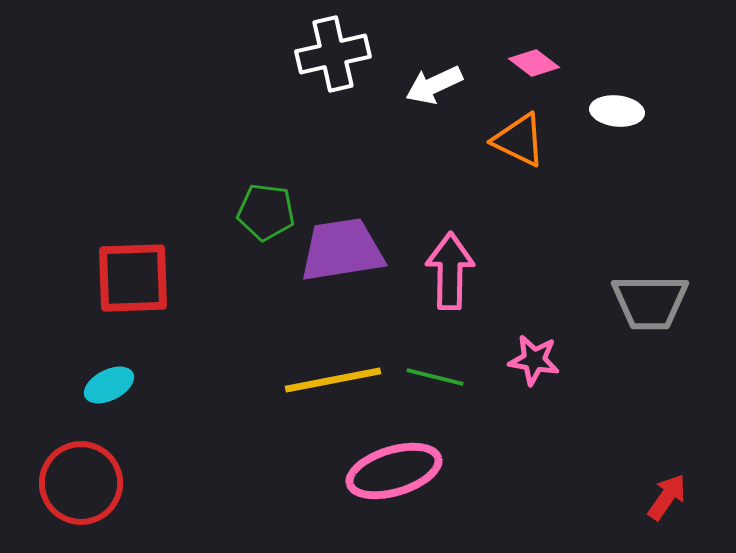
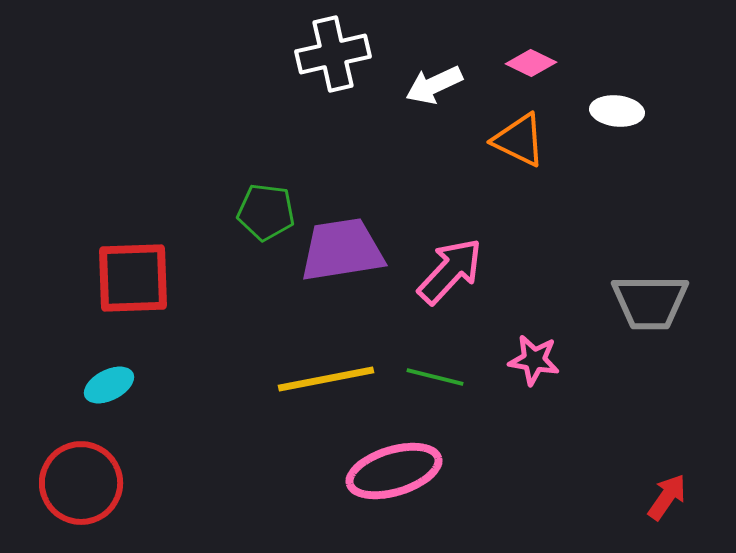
pink diamond: moved 3 px left; rotated 12 degrees counterclockwise
pink arrow: rotated 42 degrees clockwise
yellow line: moved 7 px left, 1 px up
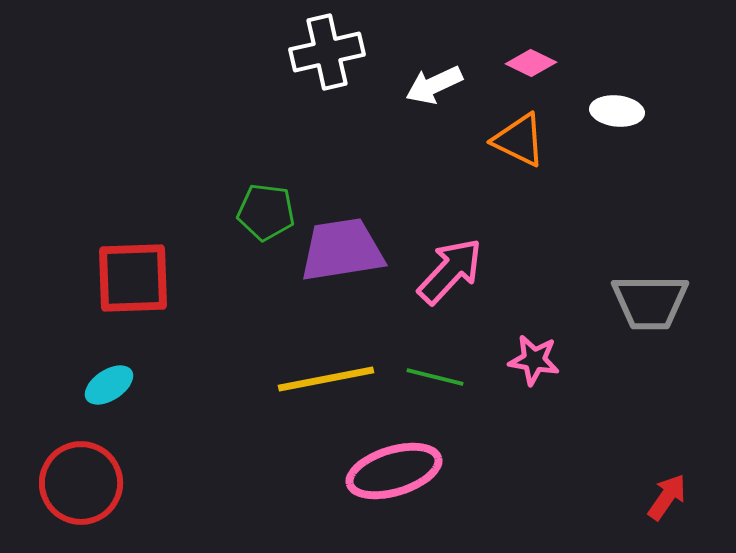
white cross: moved 6 px left, 2 px up
cyan ellipse: rotated 6 degrees counterclockwise
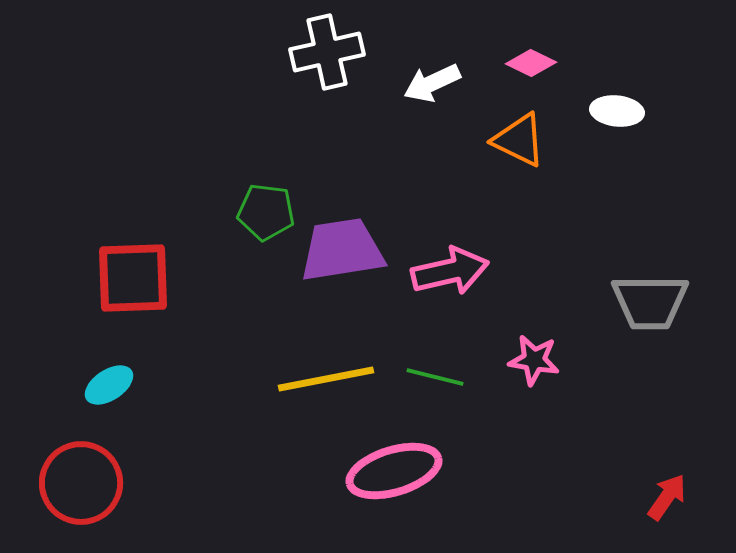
white arrow: moved 2 px left, 2 px up
pink arrow: rotated 34 degrees clockwise
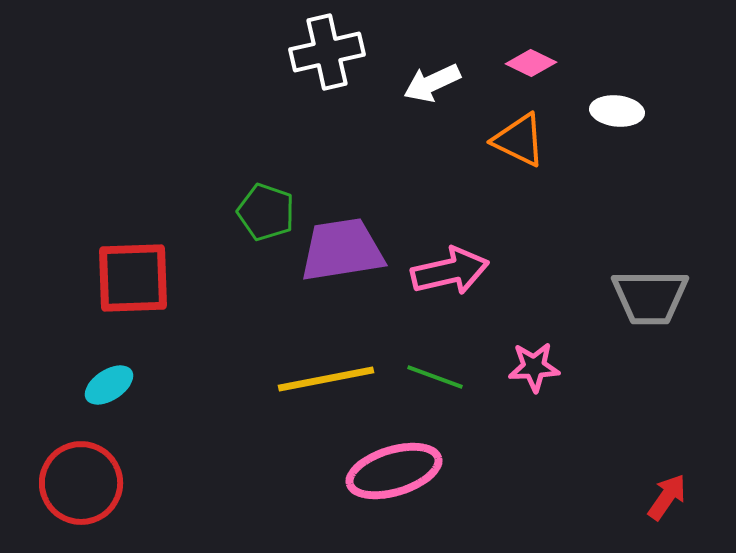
green pentagon: rotated 12 degrees clockwise
gray trapezoid: moved 5 px up
pink star: moved 7 px down; rotated 12 degrees counterclockwise
green line: rotated 6 degrees clockwise
